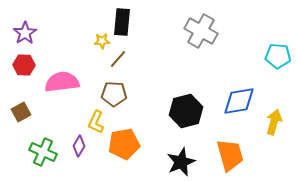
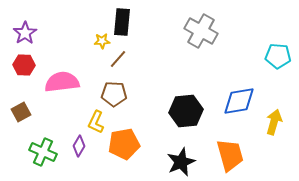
black hexagon: rotated 8 degrees clockwise
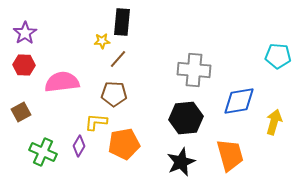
gray cross: moved 7 px left, 39 px down; rotated 24 degrees counterclockwise
black hexagon: moved 7 px down
yellow L-shape: rotated 70 degrees clockwise
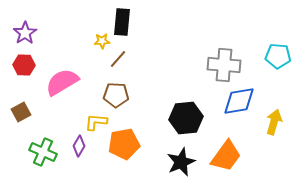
gray cross: moved 30 px right, 5 px up
pink semicircle: rotated 24 degrees counterclockwise
brown pentagon: moved 2 px right, 1 px down
orange trapezoid: moved 4 px left, 1 px down; rotated 52 degrees clockwise
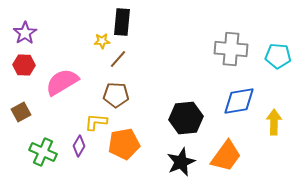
gray cross: moved 7 px right, 16 px up
yellow arrow: rotated 15 degrees counterclockwise
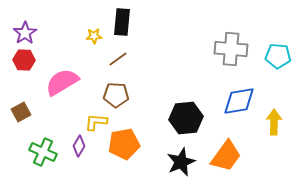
yellow star: moved 8 px left, 5 px up
brown line: rotated 12 degrees clockwise
red hexagon: moved 5 px up
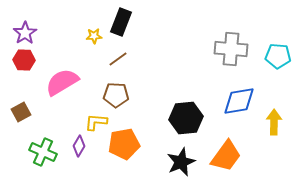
black rectangle: moved 1 px left; rotated 16 degrees clockwise
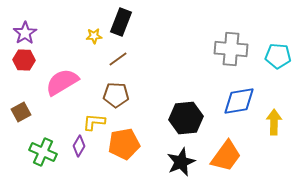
yellow L-shape: moved 2 px left
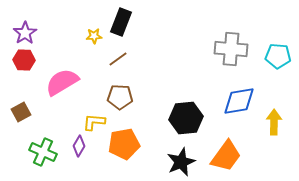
brown pentagon: moved 4 px right, 2 px down
